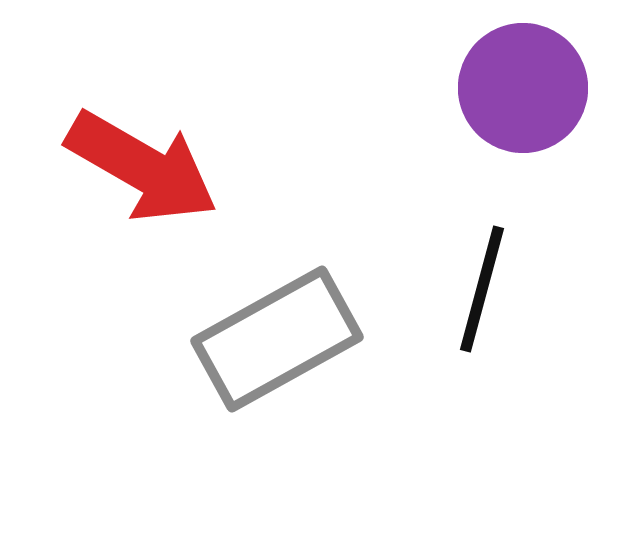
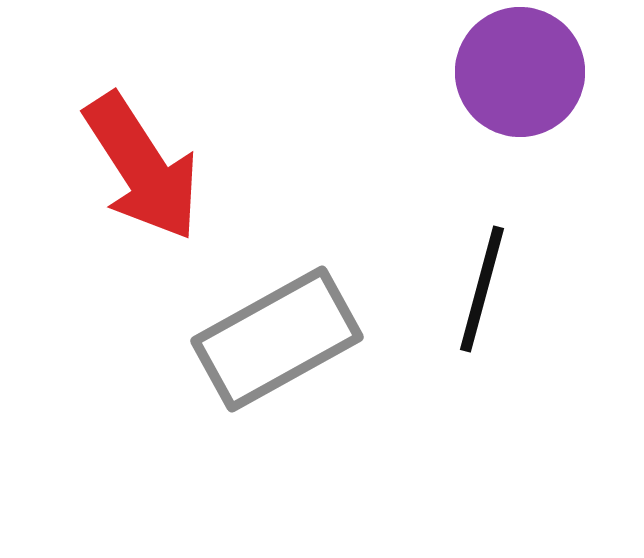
purple circle: moved 3 px left, 16 px up
red arrow: rotated 27 degrees clockwise
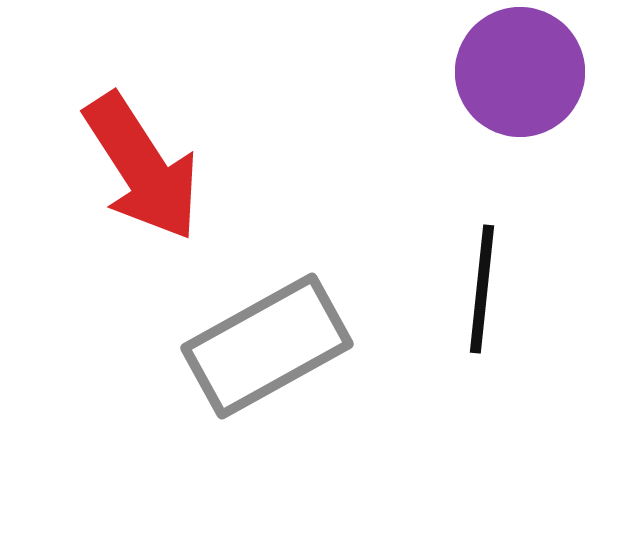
black line: rotated 9 degrees counterclockwise
gray rectangle: moved 10 px left, 7 px down
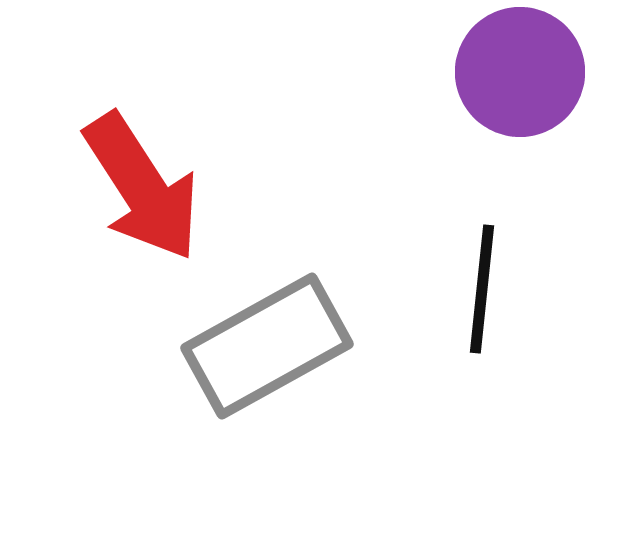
red arrow: moved 20 px down
